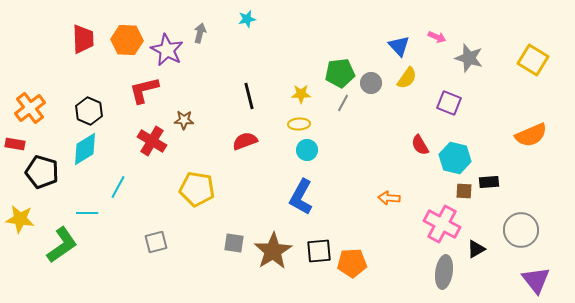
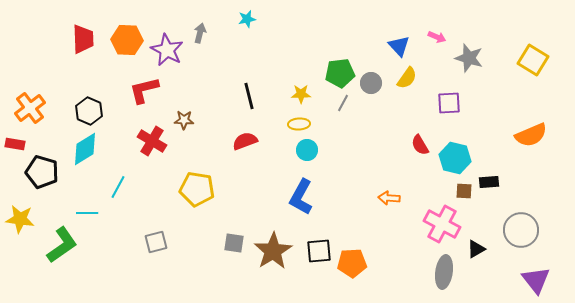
purple square at (449, 103): rotated 25 degrees counterclockwise
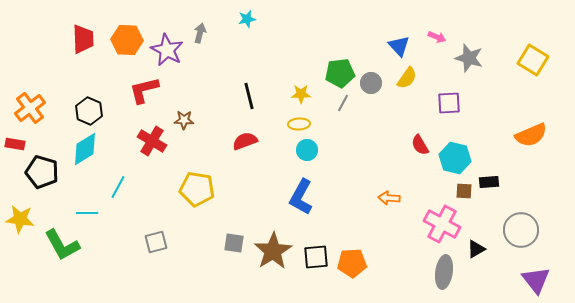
green L-shape at (62, 245): rotated 96 degrees clockwise
black square at (319, 251): moved 3 px left, 6 px down
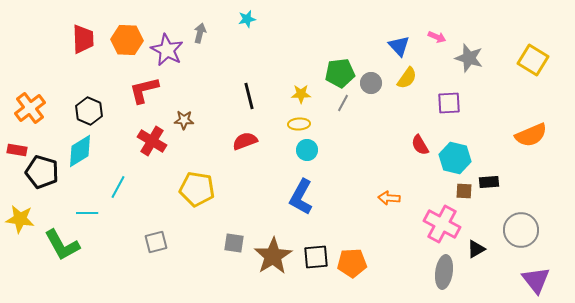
red rectangle at (15, 144): moved 2 px right, 6 px down
cyan diamond at (85, 149): moved 5 px left, 2 px down
brown star at (273, 251): moved 5 px down
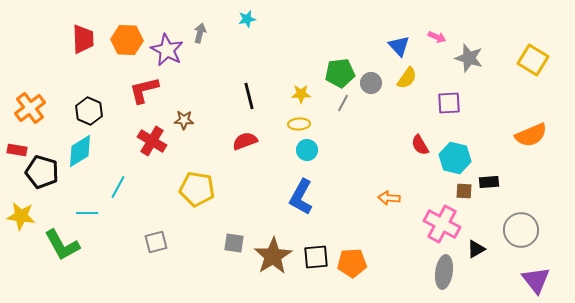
yellow star at (20, 219): moved 1 px right, 3 px up
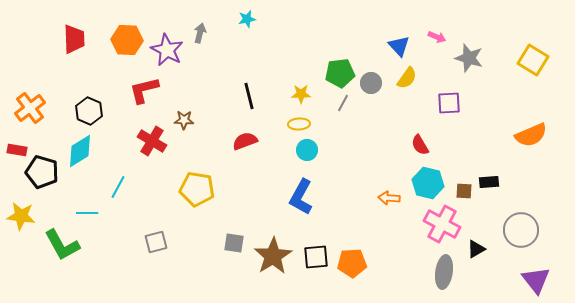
red trapezoid at (83, 39): moved 9 px left
cyan hexagon at (455, 158): moved 27 px left, 25 px down
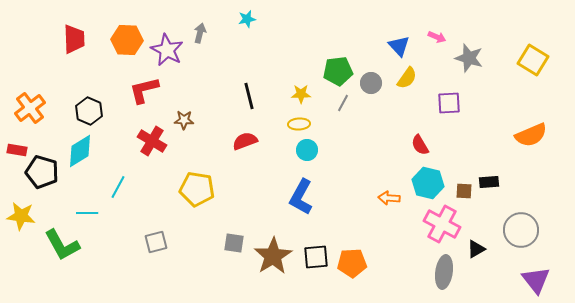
green pentagon at (340, 73): moved 2 px left, 2 px up
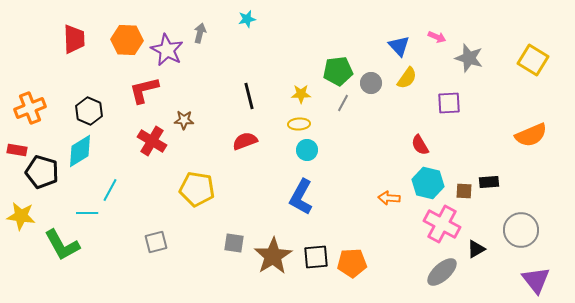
orange cross at (30, 108): rotated 16 degrees clockwise
cyan line at (118, 187): moved 8 px left, 3 px down
gray ellipse at (444, 272): moved 2 px left; rotated 40 degrees clockwise
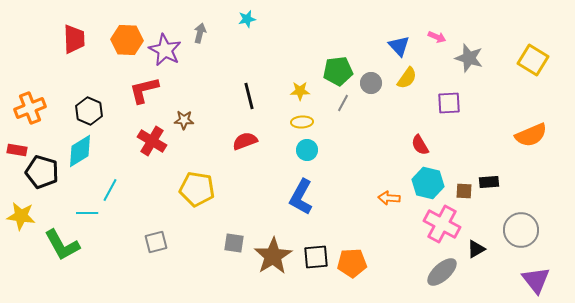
purple star at (167, 50): moved 2 px left
yellow star at (301, 94): moved 1 px left, 3 px up
yellow ellipse at (299, 124): moved 3 px right, 2 px up
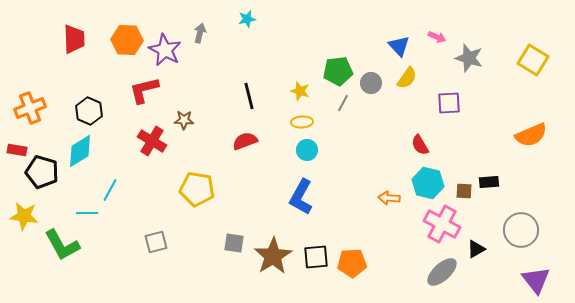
yellow star at (300, 91): rotated 18 degrees clockwise
yellow star at (21, 216): moved 3 px right
